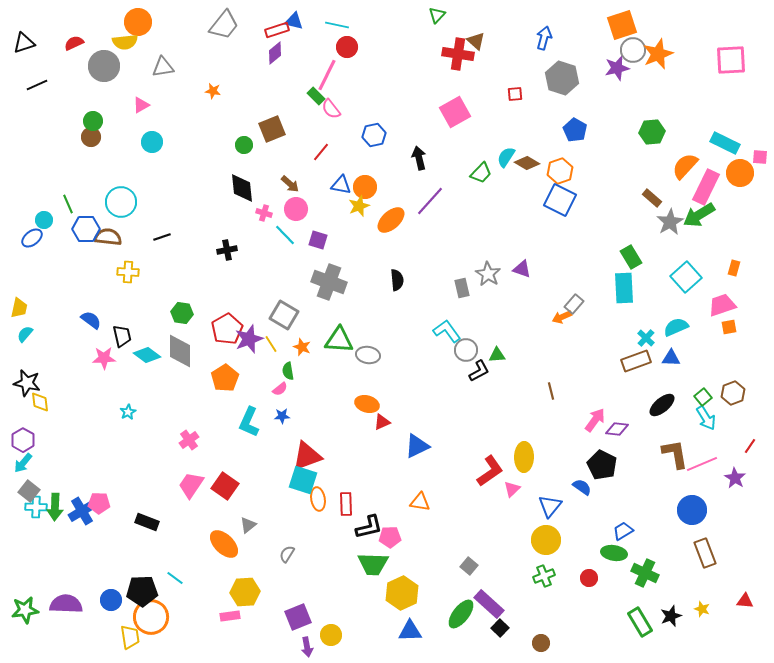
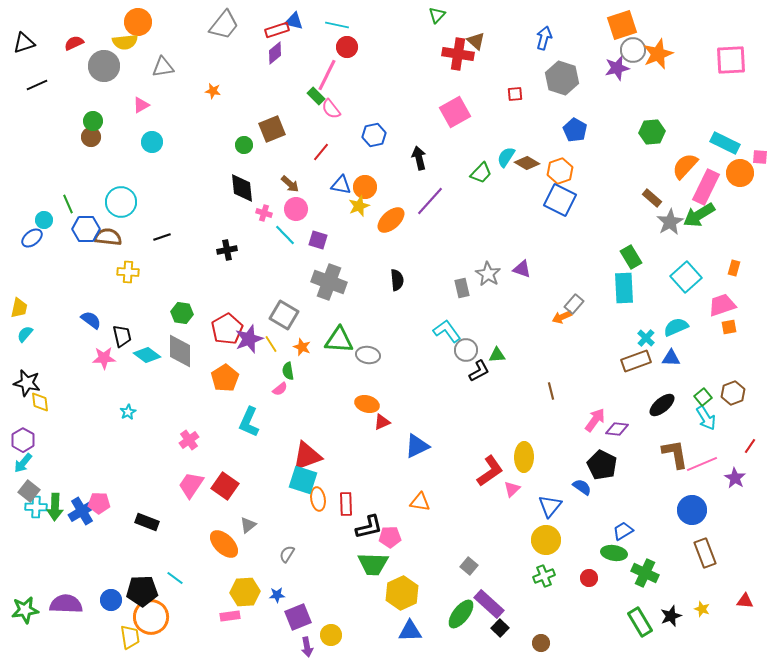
blue star at (282, 416): moved 5 px left, 179 px down
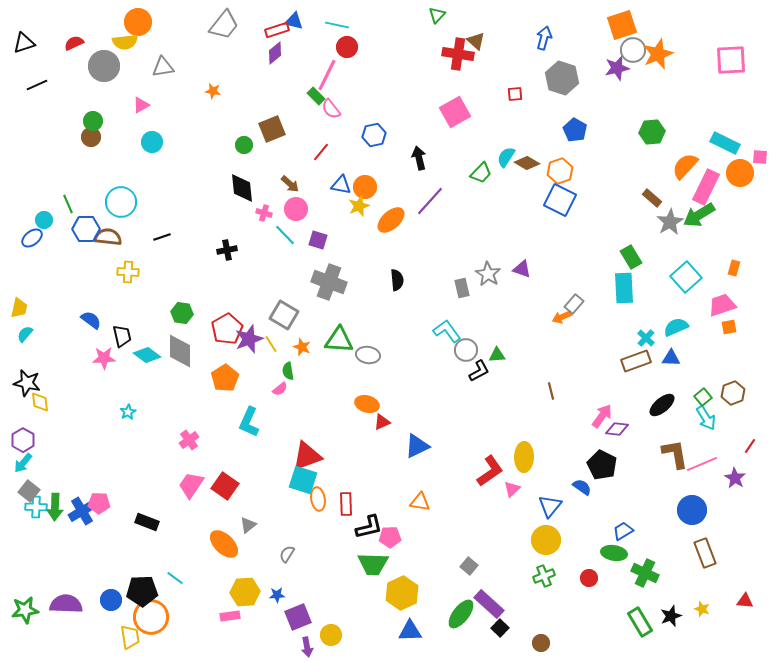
pink arrow at (595, 420): moved 7 px right, 4 px up
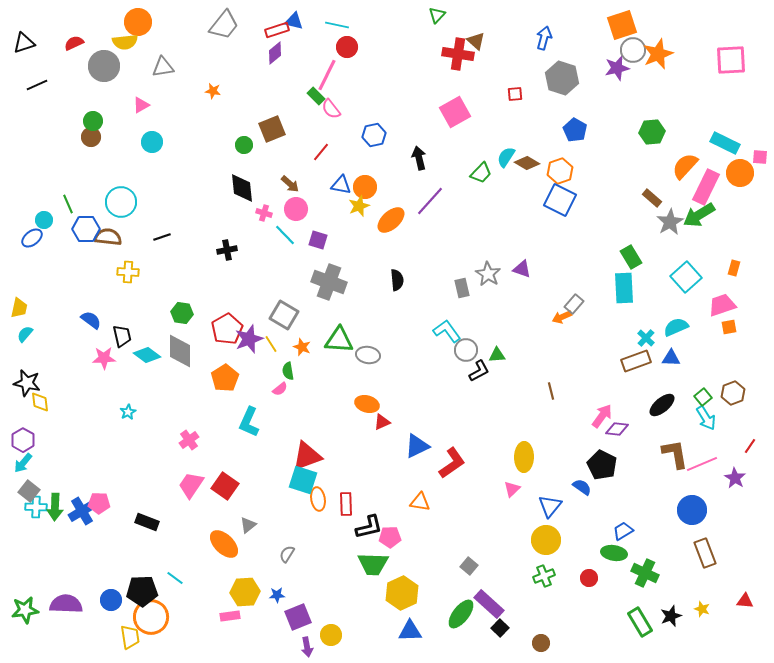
red L-shape at (490, 471): moved 38 px left, 8 px up
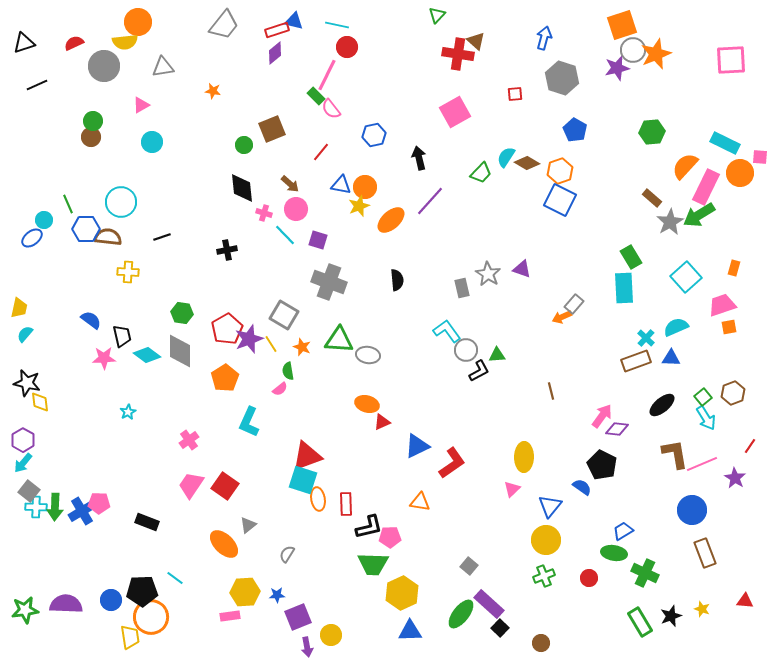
orange star at (658, 54): moved 2 px left
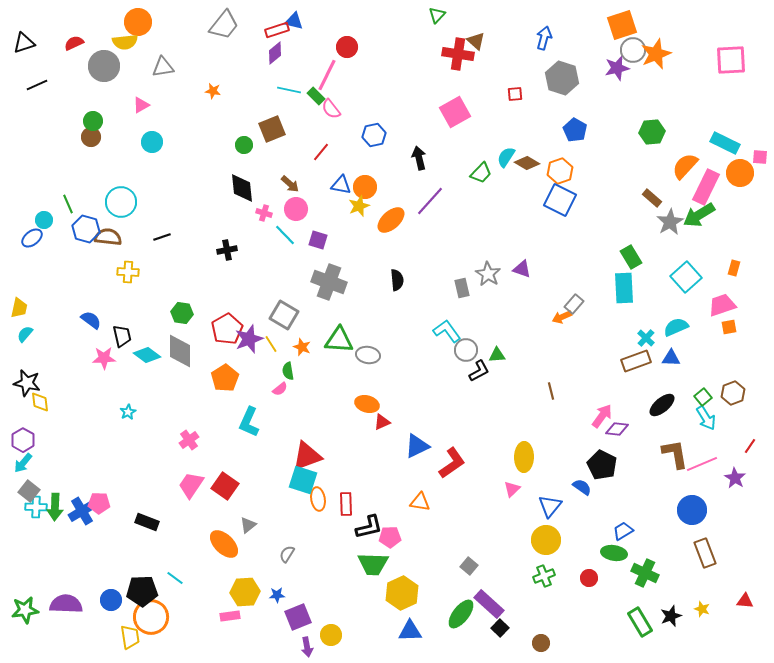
cyan line at (337, 25): moved 48 px left, 65 px down
blue hexagon at (86, 229): rotated 16 degrees clockwise
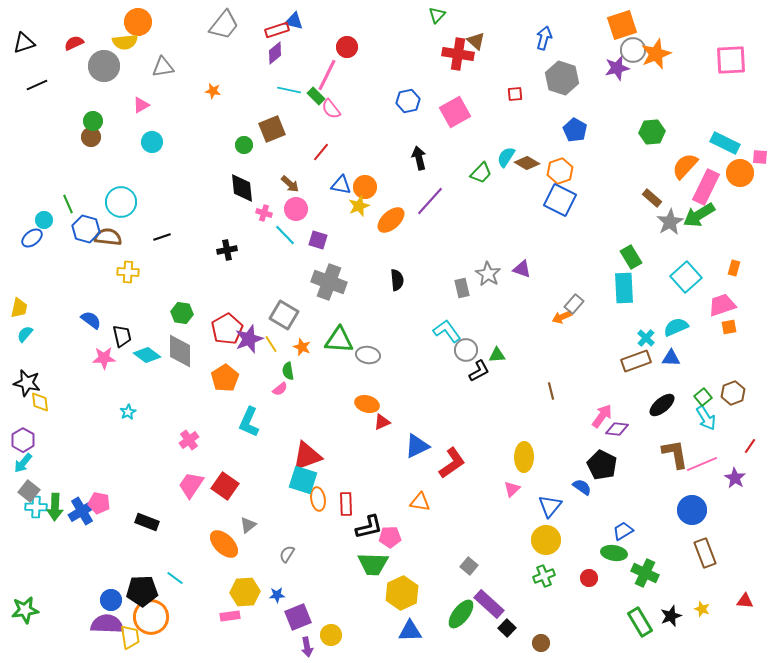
blue hexagon at (374, 135): moved 34 px right, 34 px up
pink pentagon at (99, 503): rotated 10 degrees clockwise
purple semicircle at (66, 604): moved 41 px right, 20 px down
black square at (500, 628): moved 7 px right
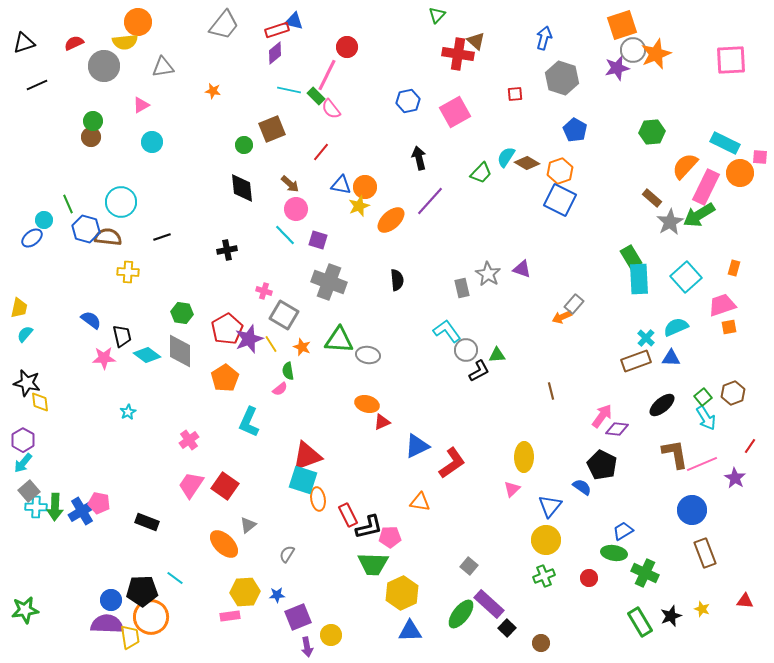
pink cross at (264, 213): moved 78 px down
cyan rectangle at (624, 288): moved 15 px right, 9 px up
gray square at (29, 491): rotated 10 degrees clockwise
red rectangle at (346, 504): moved 2 px right, 11 px down; rotated 25 degrees counterclockwise
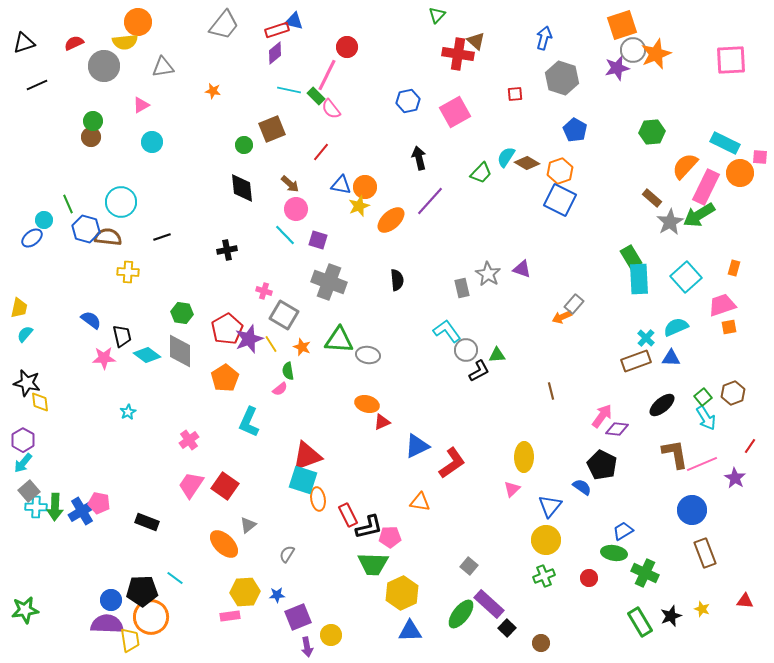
yellow trapezoid at (130, 637): moved 3 px down
